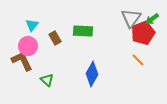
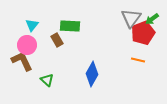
green rectangle: moved 13 px left, 5 px up
brown rectangle: moved 2 px right, 2 px down
pink circle: moved 1 px left, 1 px up
orange line: rotated 32 degrees counterclockwise
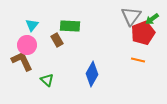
gray triangle: moved 2 px up
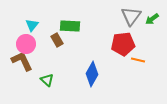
red pentagon: moved 20 px left, 11 px down; rotated 15 degrees clockwise
pink circle: moved 1 px left, 1 px up
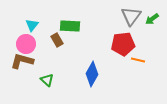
brown L-shape: rotated 50 degrees counterclockwise
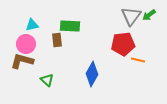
green arrow: moved 3 px left, 4 px up
cyan triangle: rotated 40 degrees clockwise
brown rectangle: rotated 24 degrees clockwise
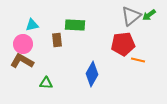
gray triangle: rotated 15 degrees clockwise
green rectangle: moved 5 px right, 1 px up
pink circle: moved 3 px left
brown L-shape: rotated 15 degrees clockwise
green triangle: moved 1 px left, 3 px down; rotated 40 degrees counterclockwise
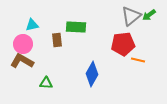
green rectangle: moved 1 px right, 2 px down
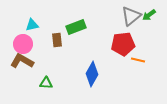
green rectangle: rotated 24 degrees counterclockwise
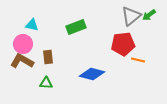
cyan triangle: rotated 24 degrees clockwise
brown rectangle: moved 9 px left, 17 px down
blue diamond: rotated 75 degrees clockwise
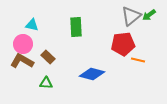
green rectangle: rotated 72 degrees counterclockwise
brown rectangle: rotated 40 degrees counterclockwise
